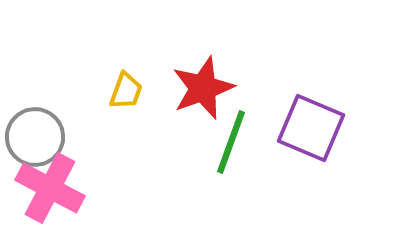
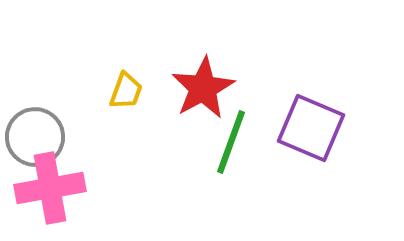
red star: rotated 8 degrees counterclockwise
pink cross: rotated 38 degrees counterclockwise
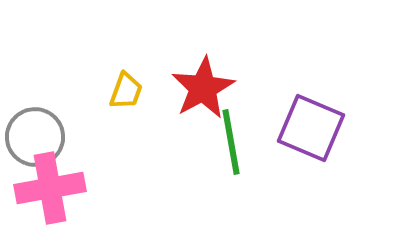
green line: rotated 30 degrees counterclockwise
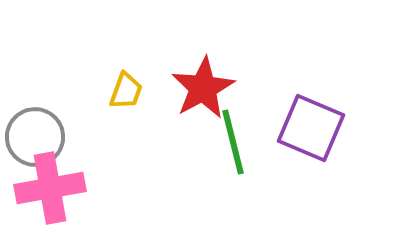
green line: moved 2 px right; rotated 4 degrees counterclockwise
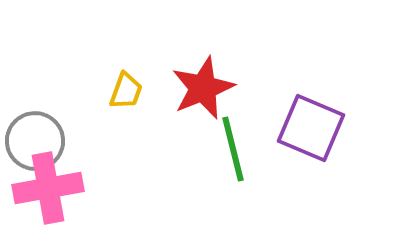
red star: rotated 6 degrees clockwise
gray circle: moved 4 px down
green line: moved 7 px down
pink cross: moved 2 px left
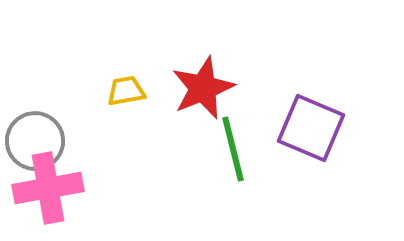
yellow trapezoid: rotated 120 degrees counterclockwise
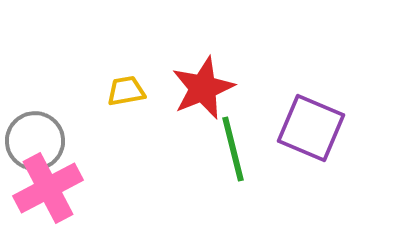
pink cross: rotated 18 degrees counterclockwise
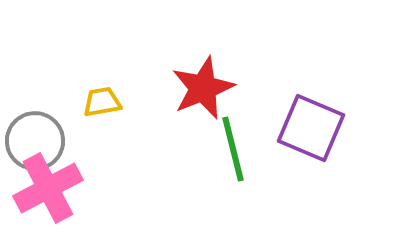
yellow trapezoid: moved 24 px left, 11 px down
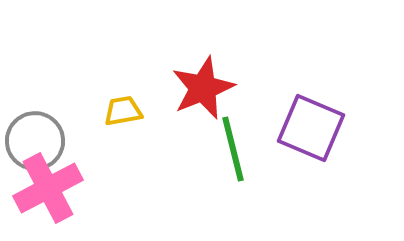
yellow trapezoid: moved 21 px right, 9 px down
